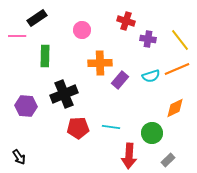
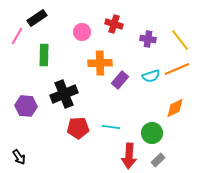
red cross: moved 12 px left, 3 px down
pink circle: moved 2 px down
pink line: rotated 60 degrees counterclockwise
green rectangle: moved 1 px left, 1 px up
gray rectangle: moved 10 px left
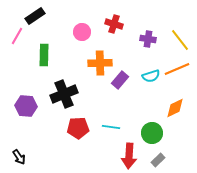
black rectangle: moved 2 px left, 2 px up
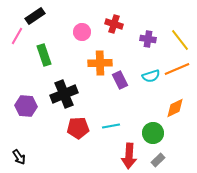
green rectangle: rotated 20 degrees counterclockwise
purple rectangle: rotated 66 degrees counterclockwise
cyan line: moved 1 px up; rotated 18 degrees counterclockwise
green circle: moved 1 px right
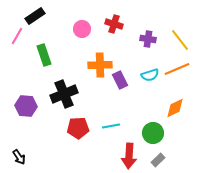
pink circle: moved 3 px up
orange cross: moved 2 px down
cyan semicircle: moved 1 px left, 1 px up
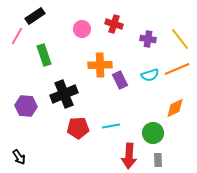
yellow line: moved 1 px up
gray rectangle: rotated 48 degrees counterclockwise
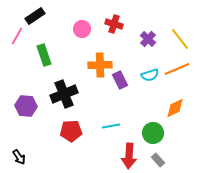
purple cross: rotated 35 degrees clockwise
red pentagon: moved 7 px left, 3 px down
gray rectangle: rotated 40 degrees counterclockwise
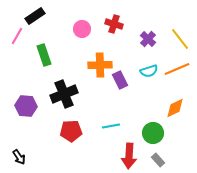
cyan semicircle: moved 1 px left, 4 px up
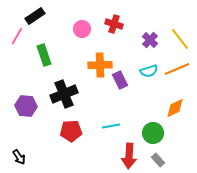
purple cross: moved 2 px right, 1 px down
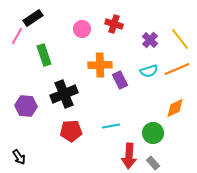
black rectangle: moved 2 px left, 2 px down
gray rectangle: moved 5 px left, 3 px down
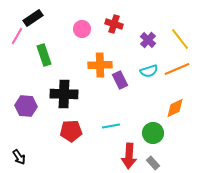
purple cross: moved 2 px left
black cross: rotated 24 degrees clockwise
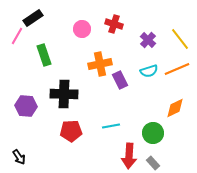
orange cross: moved 1 px up; rotated 10 degrees counterclockwise
